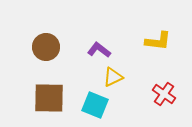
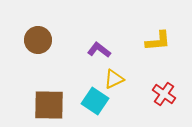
yellow L-shape: rotated 12 degrees counterclockwise
brown circle: moved 8 px left, 7 px up
yellow triangle: moved 1 px right, 2 px down
brown square: moved 7 px down
cyan square: moved 4 px up; rotated 12 degrees clockwise
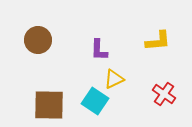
purple L-shape: rotated 125 degrees counterclockwise
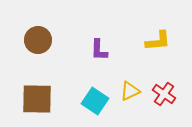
yellow triangle: moved 16 px right, 12 px down
brown square: moved 12 px left, 6 px up
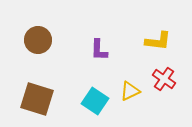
yellow L-shape: rotated 12 degrees clockwise
red cross: moved 15 px up
brown square: rotated 16 degrees clockwise
